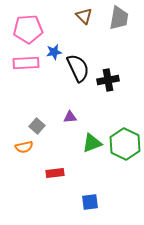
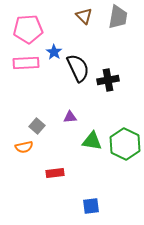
gray trapezoid: moved 1 px left, 1 px up
blue star: rotated 28 degrees counterclockwise
green triangle: moved 2 px up; rotated 30 degrees clockwise
blue square: moved 1 px right, 4 px down
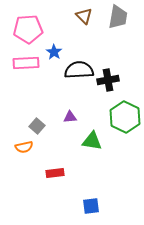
black semicircle: moved 1 px right, 2 px down; rotated 68 degrees counterclockwise
green hexagon: moved 27 px up
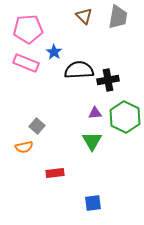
pink rectangle: rotated 25 degrees clockwise
purple triangle: moved 25 px right, 4 px up
green triangle: rotated 50 degrees clockwise
blue square: moved 2 px right, 3 px up
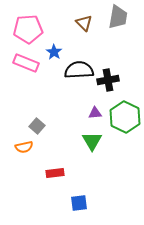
brown triangle: moved 7 px down
blue square: moved 14 px left
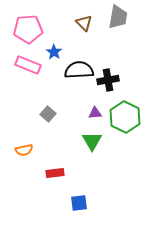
pink rectangle: moved 2 px right, 2 px down
gray square: moved 11 px right, 12 px up
orange semicircle: moved 3 px down
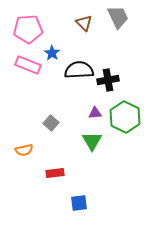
gray trapezoid: rotated 35 degrees counterclockwise
blue star: moved 2 px left, 1 px down
gray square: moved 3 px right, 9 px down
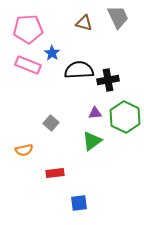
brown triangle: rotated 30 degrees counterclockwise
green triangle: rotated 25 degrees clockwise
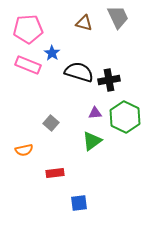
black semicircle: moved 2 px down; rotated 20 degrees clockwise
black cross: moved 1 px right
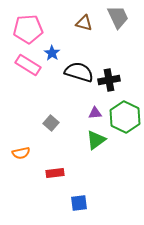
pink rectangle: rotated 10 degrees clockwise
green triangle: moved 4 px right, 1 px up
orange semicircle: moved 3 px left, 3 px down
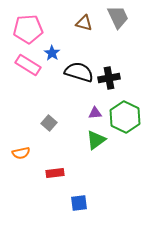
black cross: moved 2 px up
gray square: moved 2 px left
